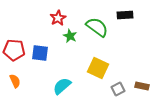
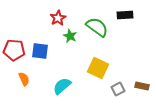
blue square: moved 2 px up
orange semicircle: moved 9 px right, 2 px up
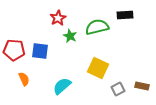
green semicircle: rotated 50 degrees counterclockwise
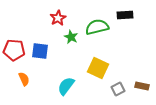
green star: moved 1 px right, 1 px down
cyan semicircle: moved 4 px right; rotated 12 degrees counterclockwise
